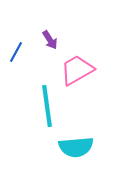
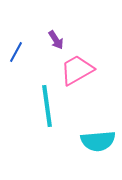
purple arrow: moved 6 px right
cyan semicircle: moved 22 px right, 6 px up
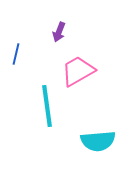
purple arrow: moved 3 px right, 8 px up; rotated 54 degrees clockwise
blue line: moved 2 px down; rotated 15 degrees counterclockwise
pink trapezoid: moved 1 px right, 1 px down
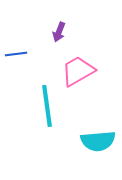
blue line: rotated 70 degrees clockwise
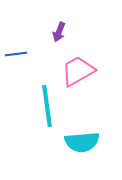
cyan semicircle: moved 16 px left, 1 px down
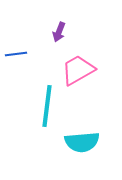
pink trapezoid: moved 1 px up
cyan line: rotated 15 degrees clockwise
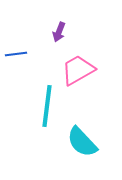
cyan semicircle: rotated 52 degrees clockwise
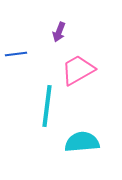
cyan semicircle: rotated 128 degrees clockwise
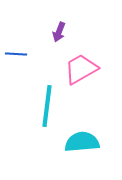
blue line: rotated 10 degrees clockwise
pink trapezoid: moved 3 px right, 1 px up
